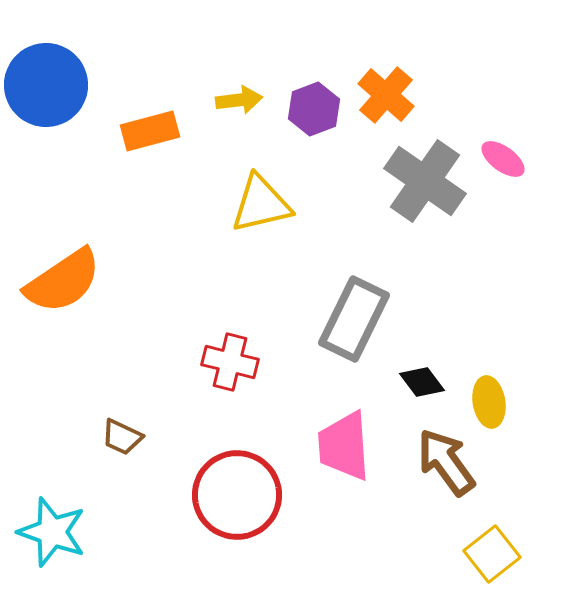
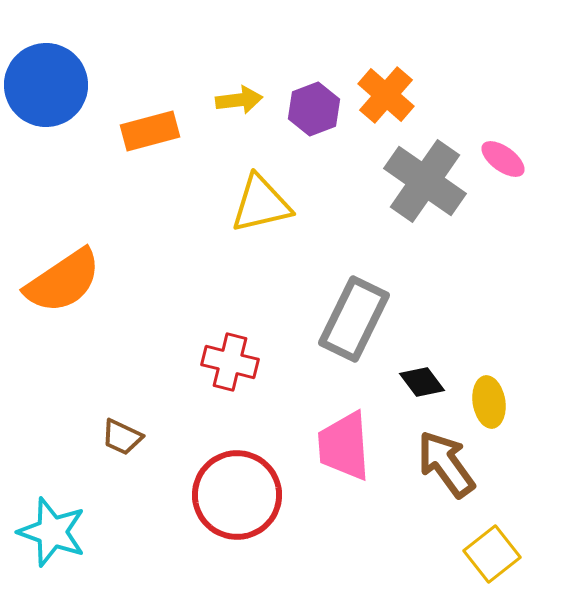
brown arrow: moved 2 px down
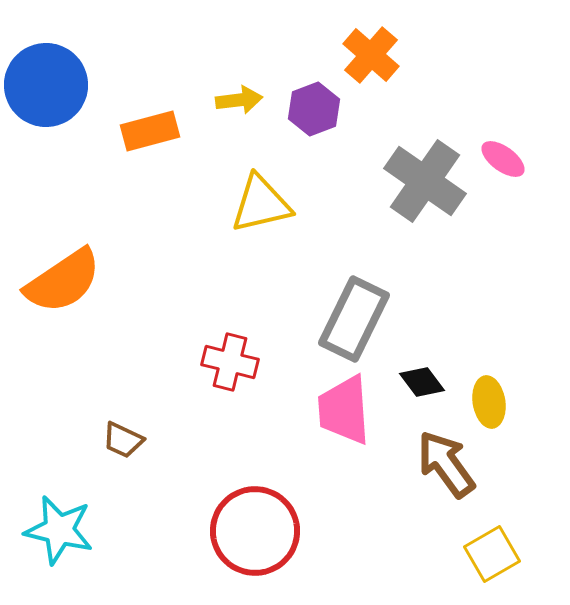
orange cross: moved 15 px left, 40 px up
brown trapezoid: moved 1 px right, 3 px down
pink trapezoid: moved 36 px up
red circle: moved 18 px right, 36 px down
cyan star: moved 7 px right, 2 px up; rotated 6 degrees counterclockwise
yellow square: rotated 8 degrees clockwise
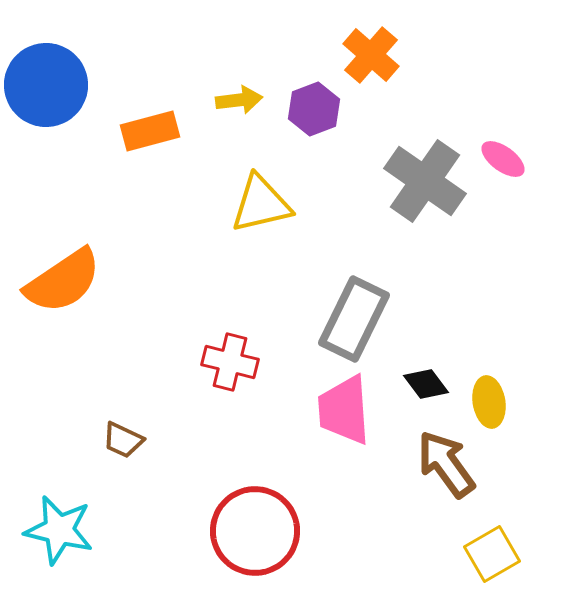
black diamond: moved 4 px right, 2 px down
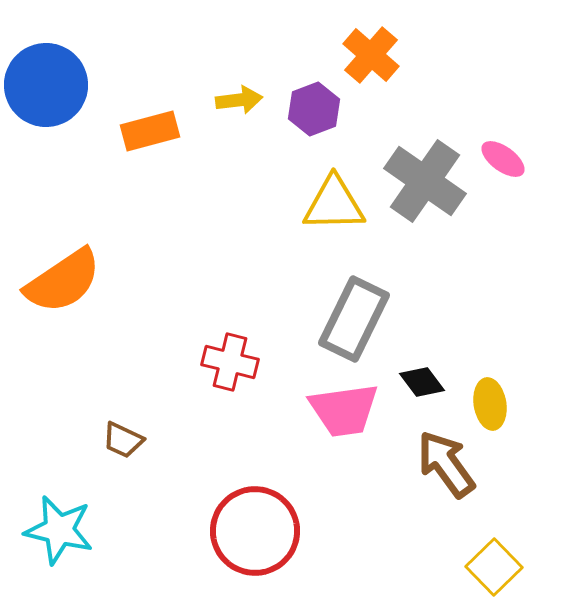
yellow triangle: moved 73 px right; rotated 12 degrees clockwise
black diamond: moved 4 px left, 2 px up
yellow ellipse: moved 1 px right, 2 px down
pink trapezoid: rotated 94 degrees counterclockwise
yellow square: moved 2 px right, 13 px down; rotated 14 degrees counterclockwise
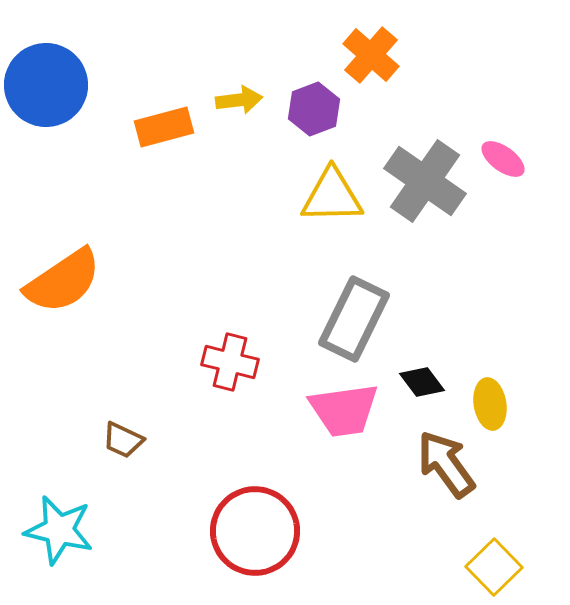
orange rectangle: moved 14 px right, 4 px up
yellow triangle: moved 2 px left, 8 px up
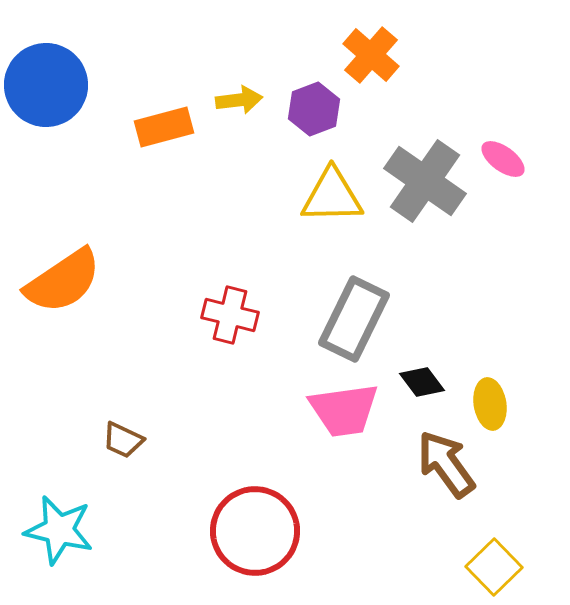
red cross: moved 47 px up
